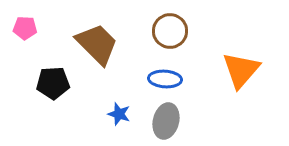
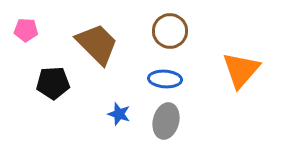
pink pentagon: moved 1 px right, 2 px down
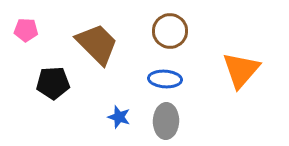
blue star: moved 3 px down
gray ellipse: rotated 12 degrees counterclockwise
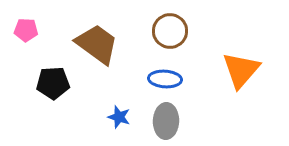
brown trapezoid: rotated 9 degrees counterclockwise
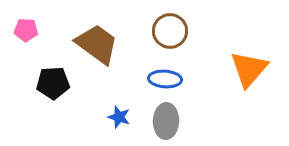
orange triangle: moved 8 px right, 1 px up
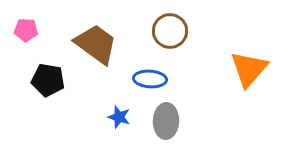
brown trapezoid: moved 1 px left
blue ellipse: moved 15 px left
black pentagon: moved 5 px left, 3 px up; rotated 12 degrees clockwise
